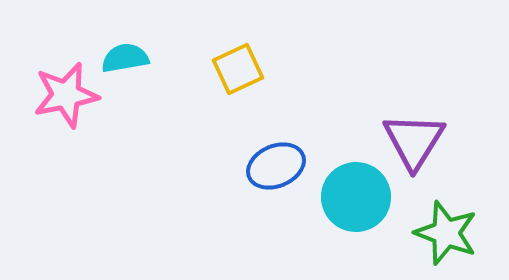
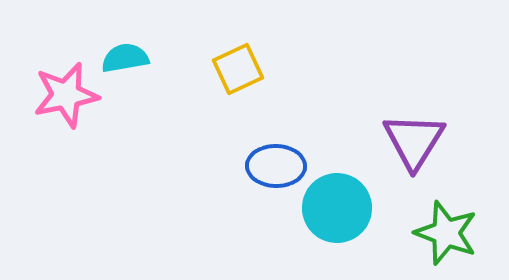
blue ellipse: rotated 24 degrees clockwise
cyan circle: moved 19 px left, 11 px down
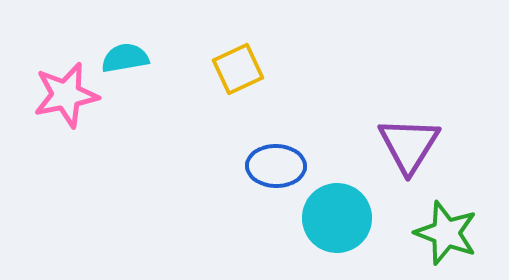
purple triangle: moved 5 px left, 4 px down
cyan circle: moved 10 px down
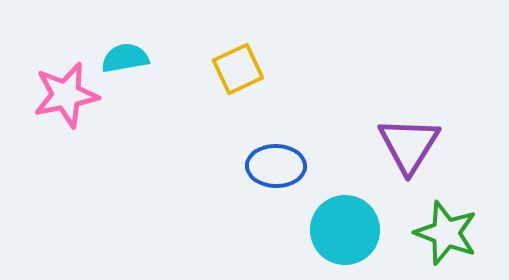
cyan circle: moved 8 px right, 12 px down
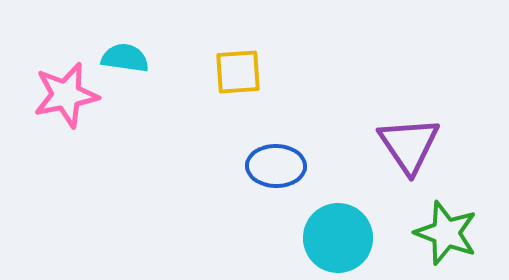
cyan semicircle: rotated 18 degrees clockwise
yellow square: moved 3 px down; rotated 21 degrees clockwise
purple triangle: rotated 6 degrees counterclockwise
cyan circle: moved 7 px left, 8 px down
